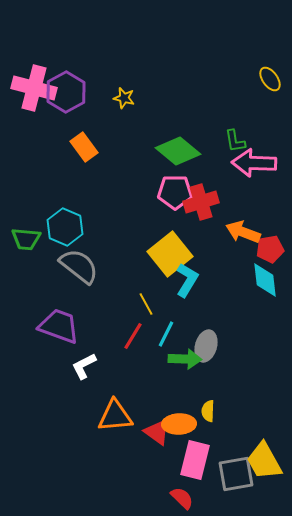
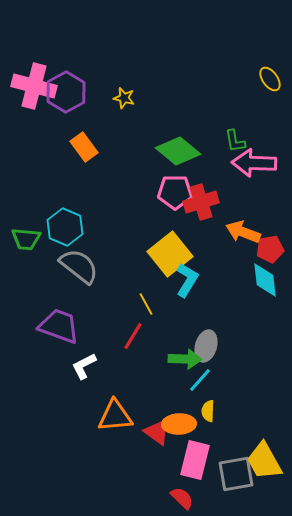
pink cross: moved 2 px up
cyan line: moved 34 px right, 46 px down; rotated 16 degrees clockwise
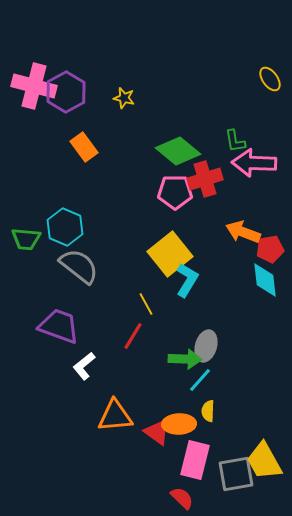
red cross: moved 4 px right, 23 px up
white L-shape: rotated 12 degrees counterclockwise
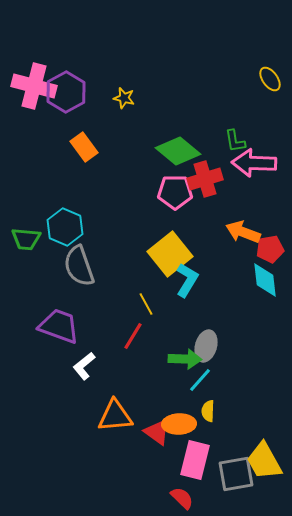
gray semicircle: rotated 147 degrees counterclockwise
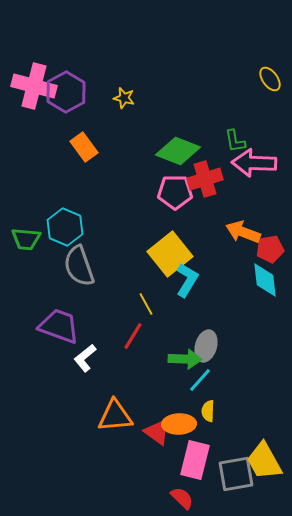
green diamond: rotated 18 degrees counterclockwise
white L-shape: moved 1 px right, 8 px up
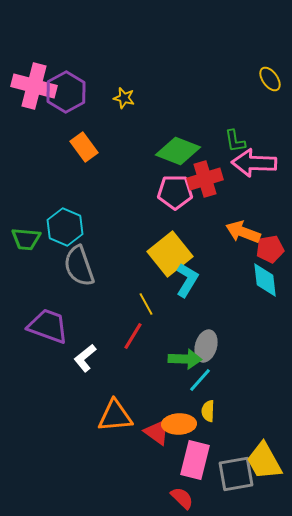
purple trapezoid: moved 11 px left
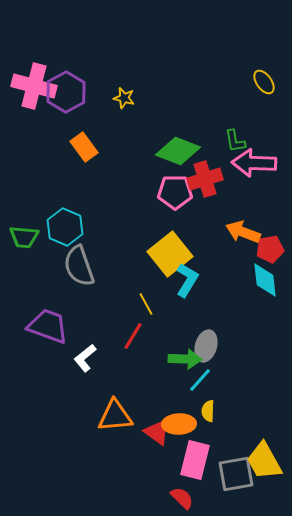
yellow ellipse: moved 6 px left, 3 px down
green trapezoid: moved 2 px left, 2 px up
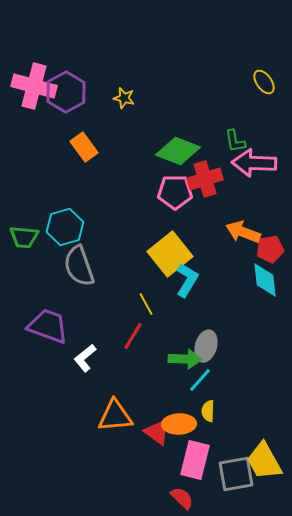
cyan hexagon: rotated 21 degrees clockwise
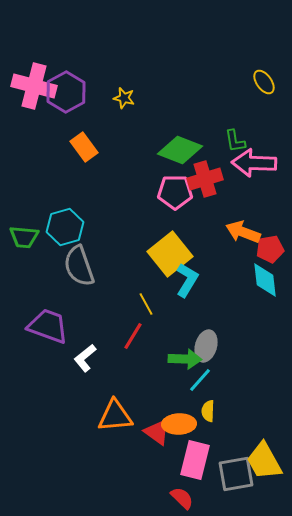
green diamond: moved 2 px right, 1 px up
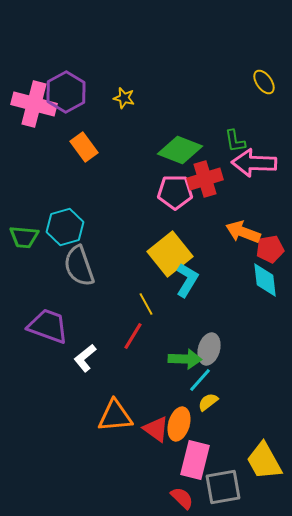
pink cross: moved 18 px down
gray ellipse: moved 3 px right, 3 px down
yellow semicircle: moved 9 px up; rotated 50 degrees clockwise
orange ellipse: rotated 72 degrees counterclockwise
red triangle: moved 1 px left, 3 px up
gray square: moved 13 px left, 13 px down
